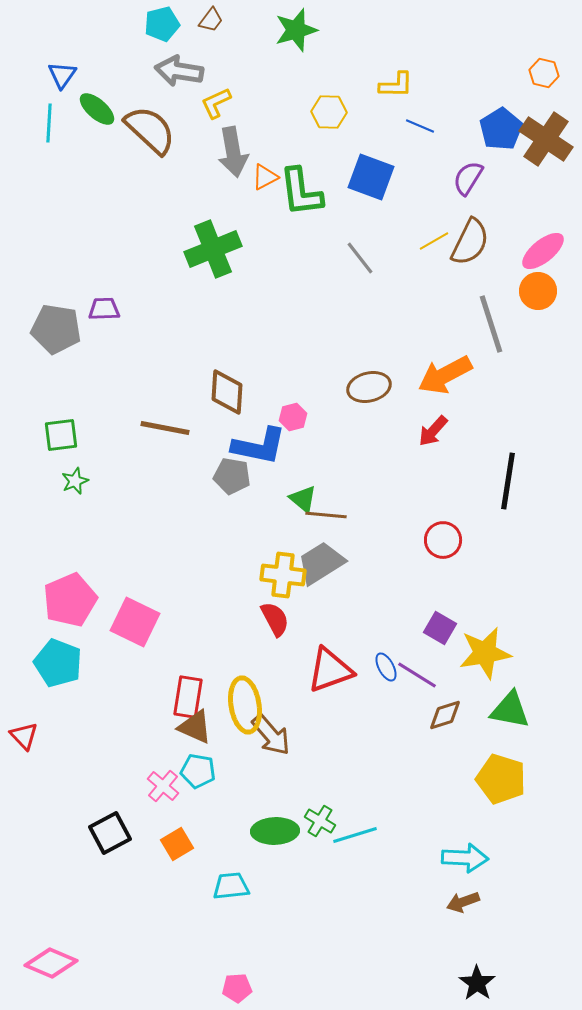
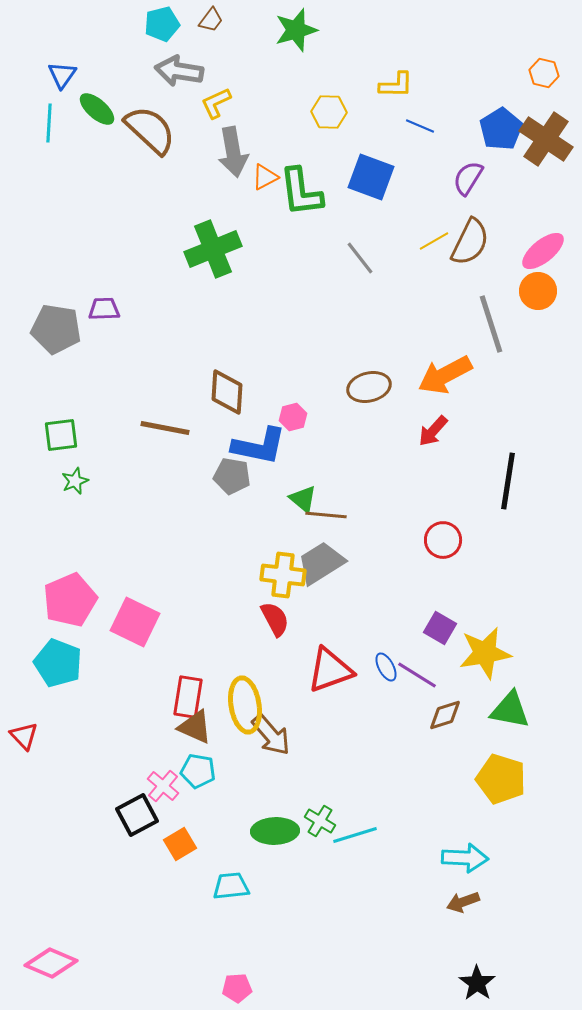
black square at (110, 833): moved 27 px right, 18 px up
orange square at (177, 844): moved 3 px right
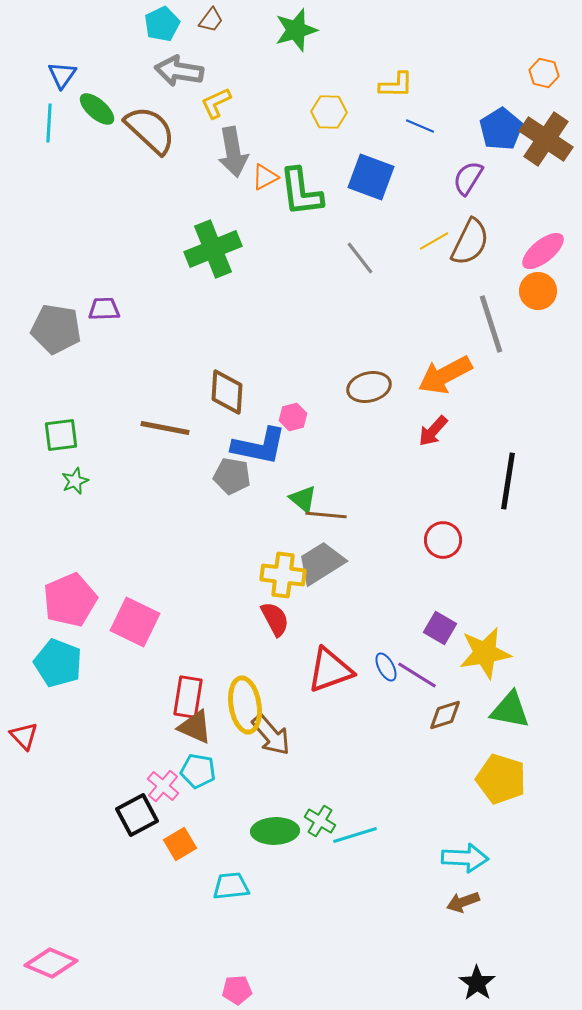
cyan pentagon at (162, 24): rotated 12 degrees counterclockwise
pink pentagon at (237, 988): moved 2 px down
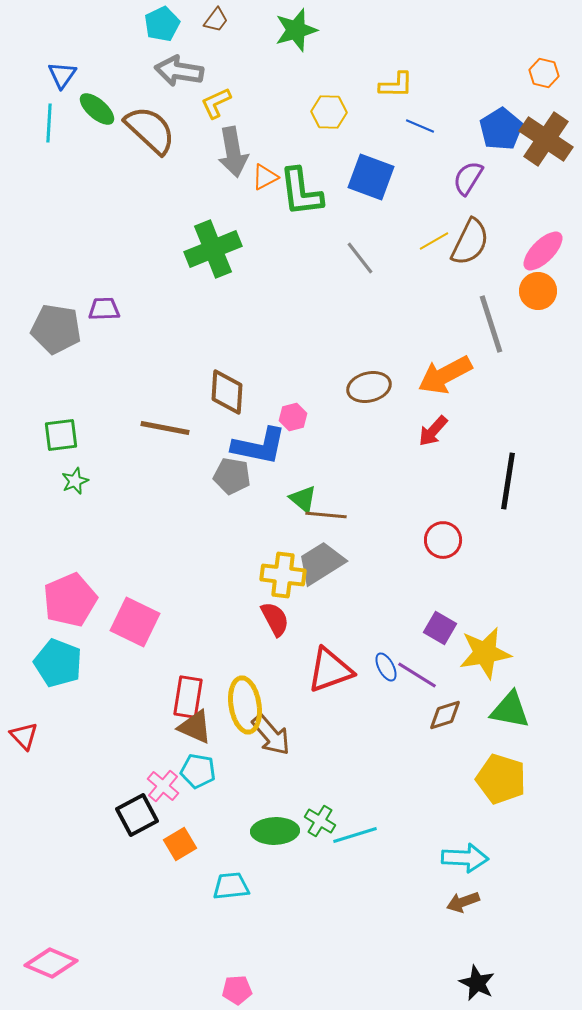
brown trapezoid at (211, 20): moved 5 px right
pink ellipse at (543, 251): rotated 6 degrees counterclockwise
black star at (477, 983): rotated 9 degrees counterclockwise
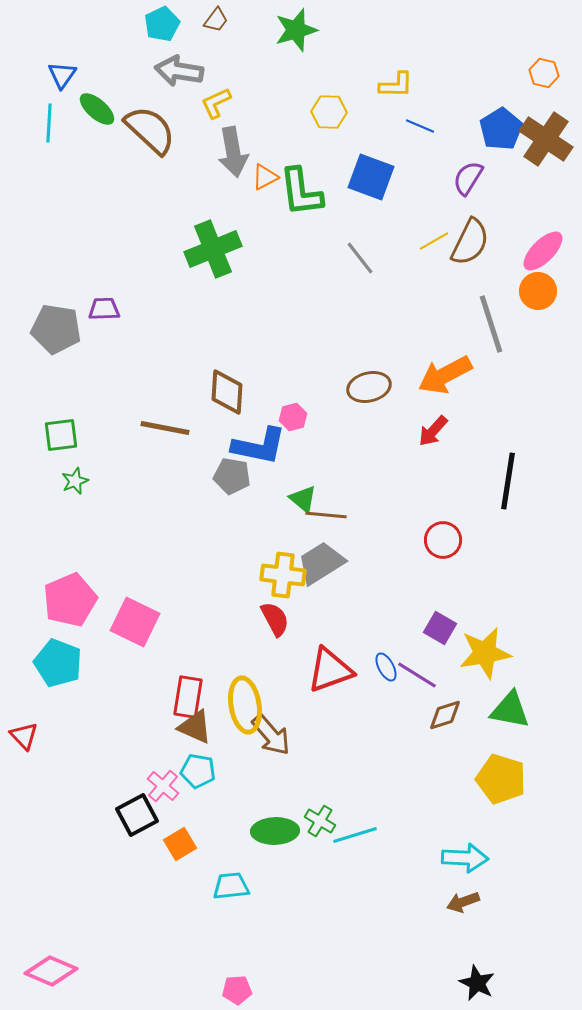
pink diamond at (51, 963): moved 8 px down
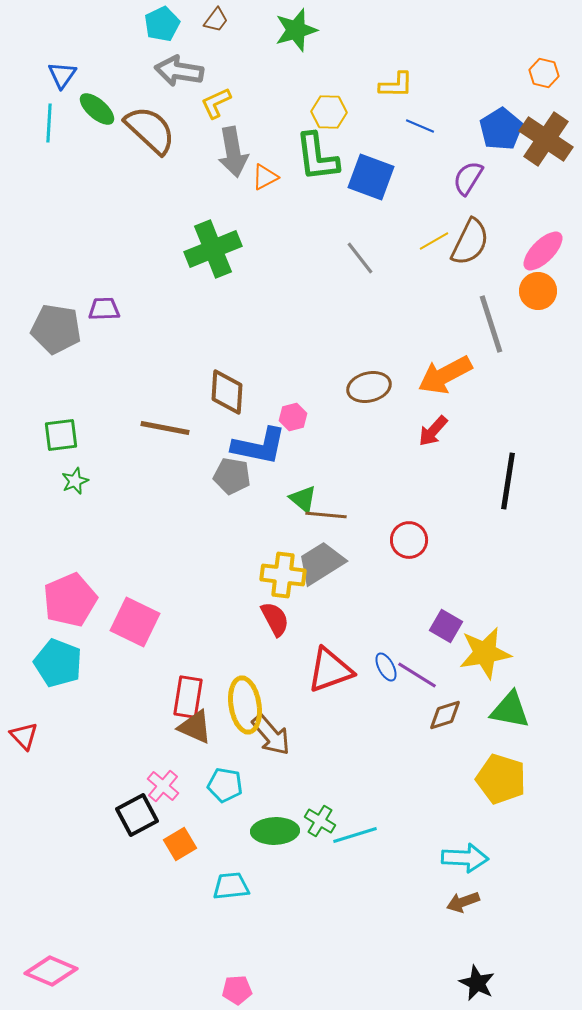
green L-shape at (301, 192): moved 16 px right, 35 px up
red circle at (443, 540): moved 34 px left
purple square at (440, 628): moved 6 px right, 2 px up
cyan pentagon at (198, 771): moved 27 px right, 14 px down
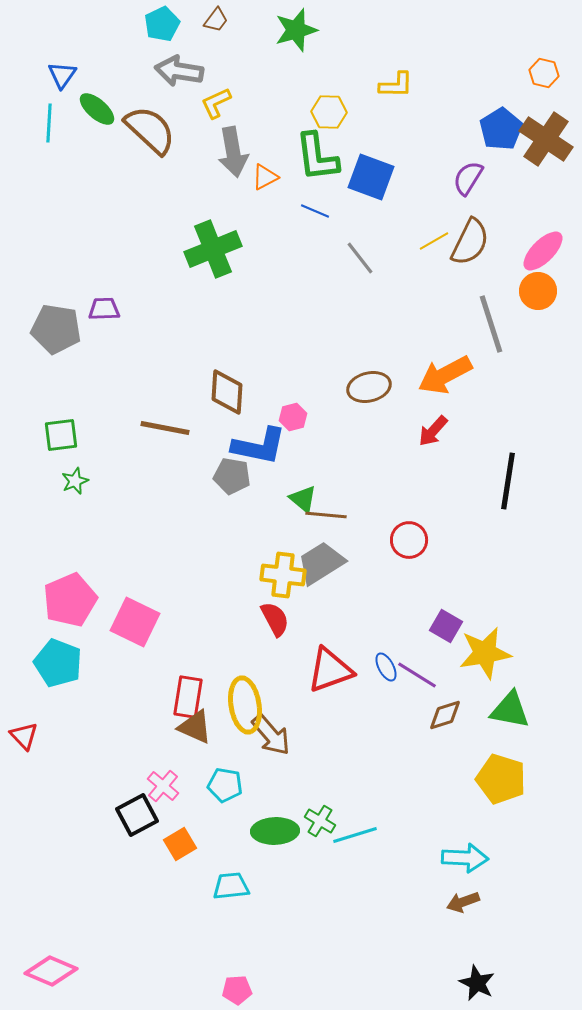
blue line at (420, 126): moved 105 px left, 85 px down
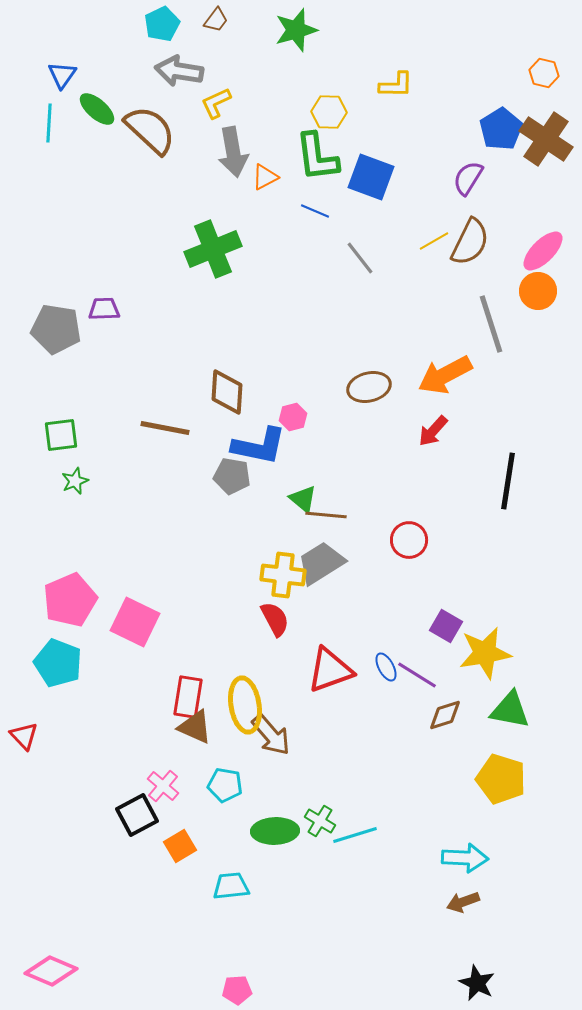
orange square at (180, 844): moved 2 px down
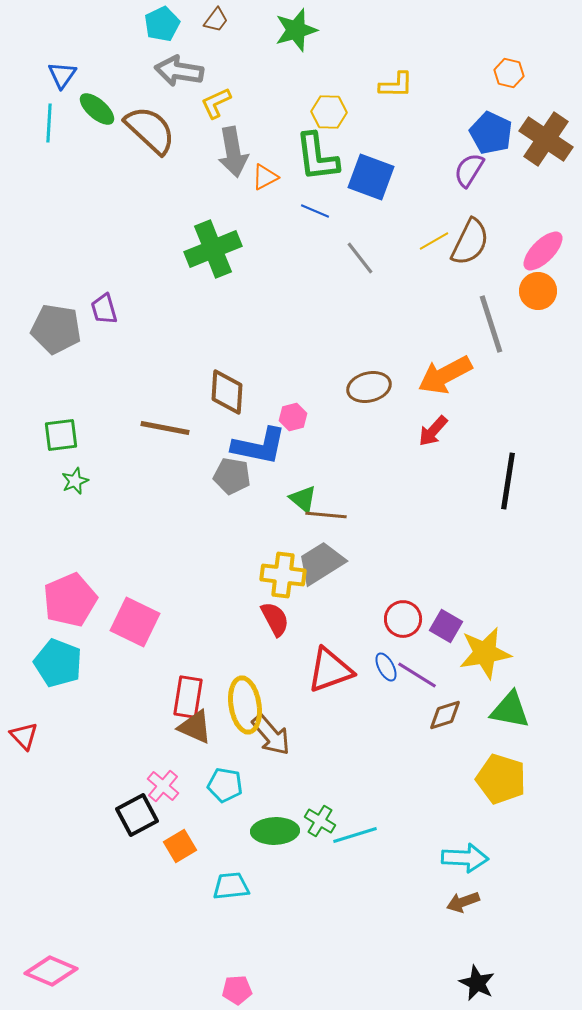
orange hexagon at (544, 73): moved 35 px left
blue pentagon at (501, 129): moved 10 px left, 4 px down; rotated 15 degrees counterclockwise
purple semicircle at (468, 178): moved 1 px right, 8 px up
purple trapezoid at (104, 309): rotated 104 degrees counterclockwise
red circle at (409, 540): moved 6 px left, 79 px down
